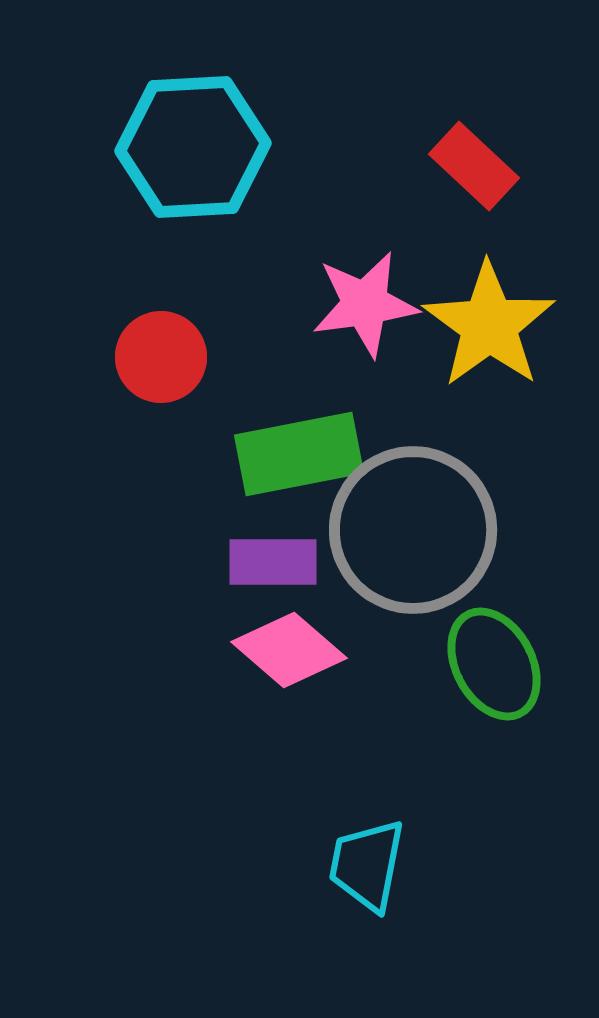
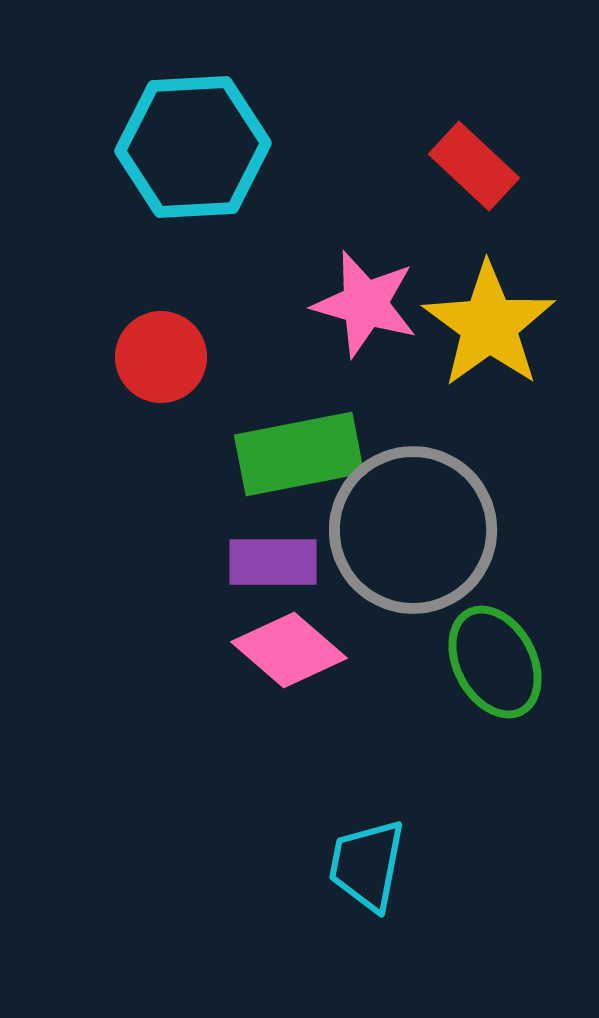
pink star: rotated 24 degrees clockwise
green ellipse: moved 1 px right, 2 px up
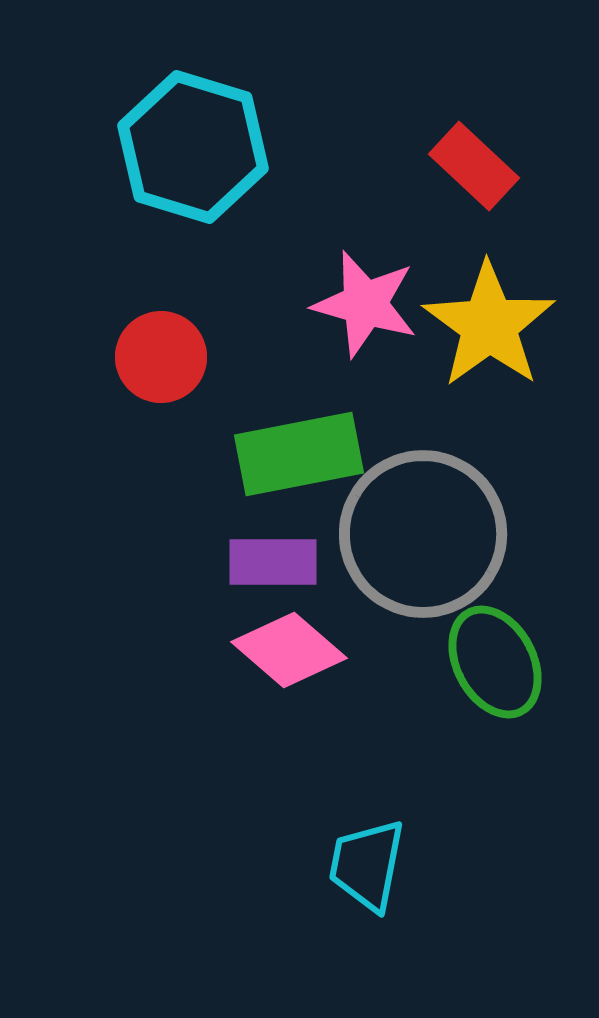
cyan hexagon: rotated 20 degrees clockwise
gray circle: moved 10 px right, 4 px down
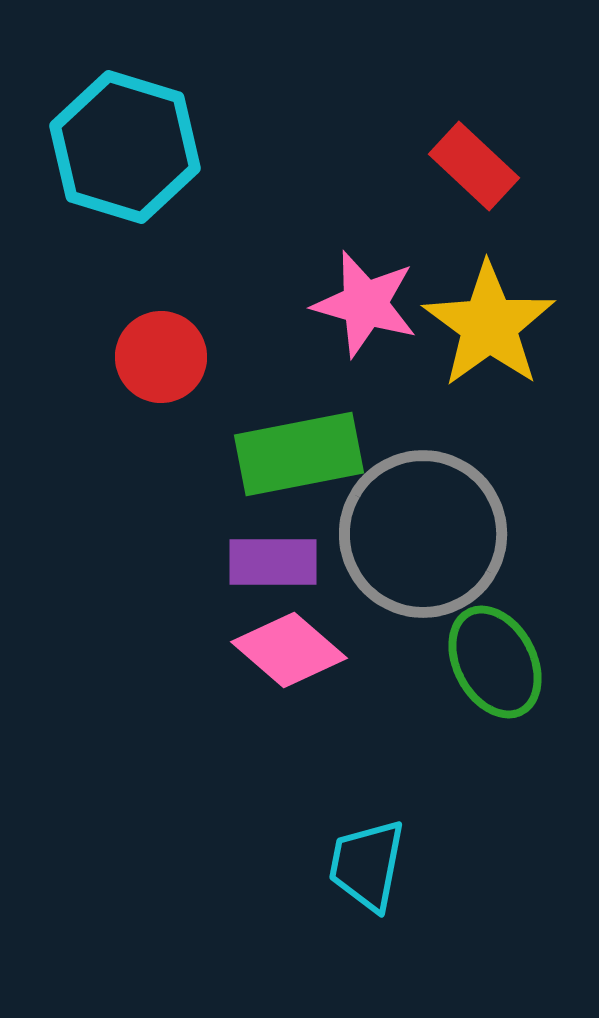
cyan hexagon: moved 68 px left
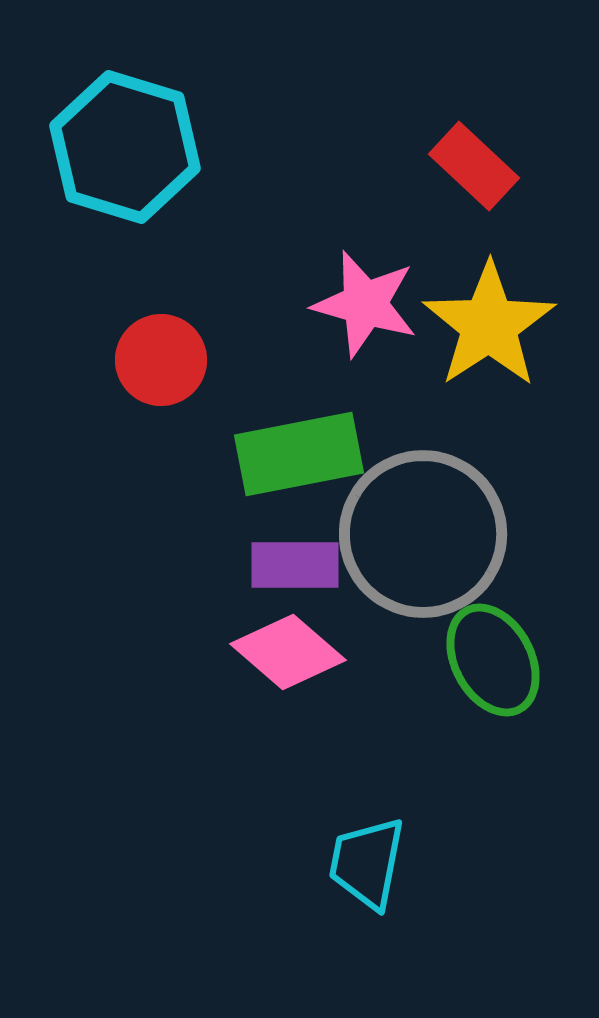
yellow star: rotated 3 degrees clockwise
red circle: moved 3 px down
purple rectangle: moved 22 px right, 3 px down
pink diamond: moved 1 px left, 2 px down
green ellipse: moved 2 px left, 2 px up
cyan trapezoid: moved 2 px up
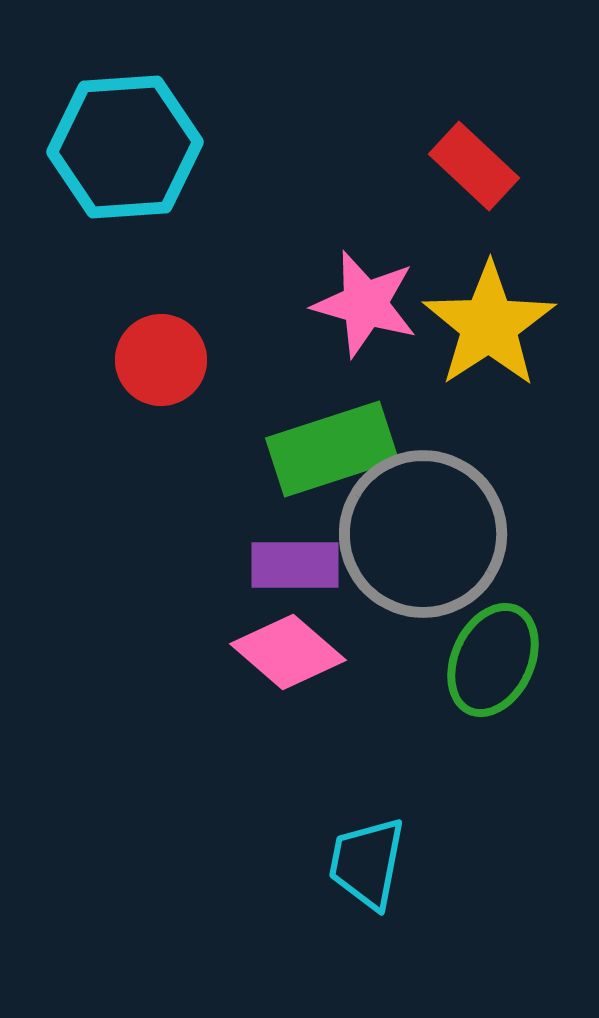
cyan hexagon: rotated 21 degrees counterclockwise
green rectangle: moved 33 px right, 5 px up; rotated 7 degrees counterclockwise
green ellipse: rotated 53 degrees clockwise
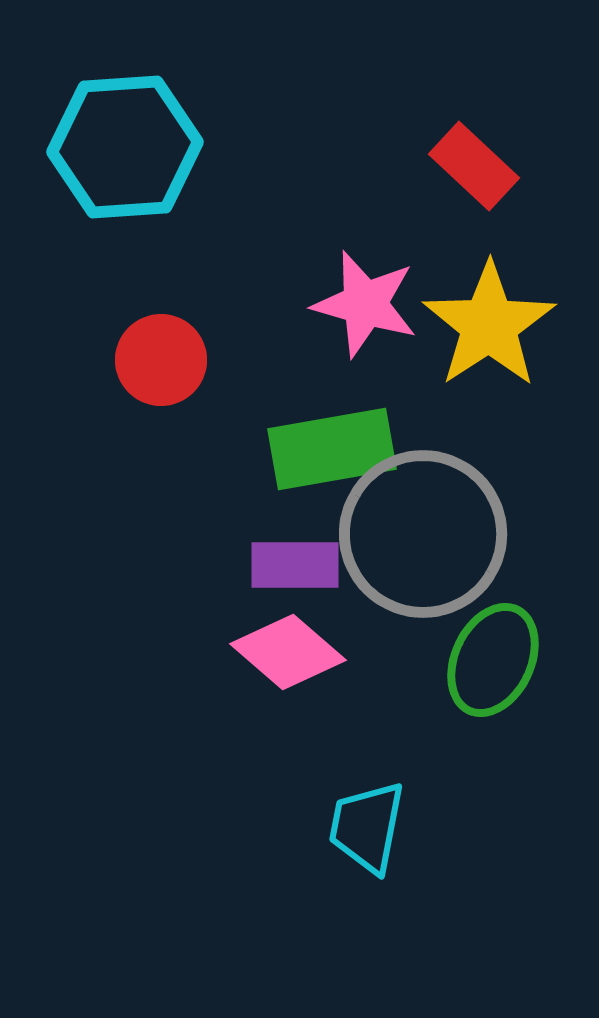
green rectangle: rotated 8 degrees clockwise
cyan trapezoid: moved 36 px up
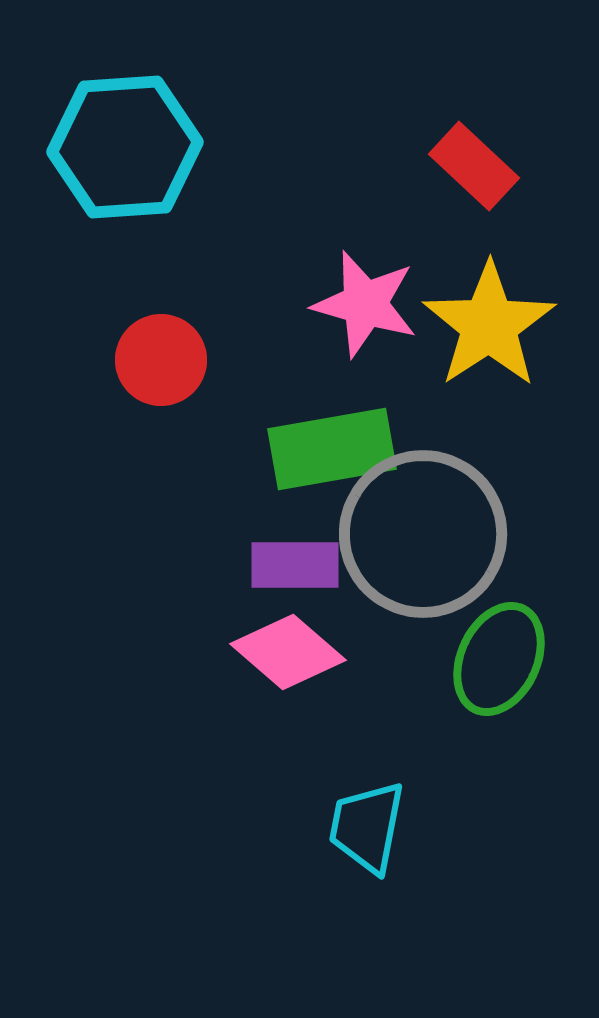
green ellipse: moved 6 px right, 1 px up
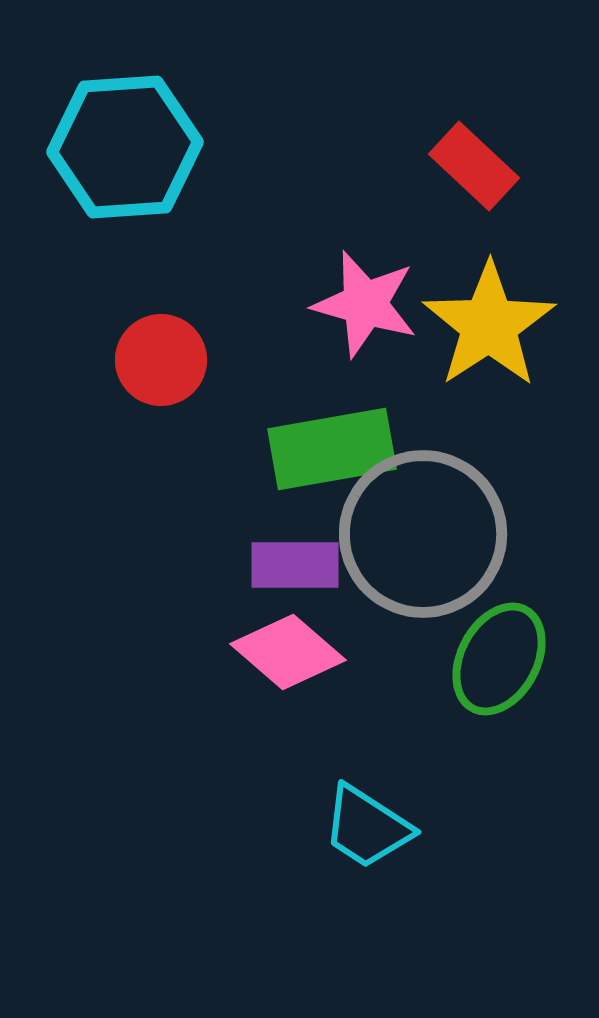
green ellipse: rotated 3 degrees clockwise
cyan trapezoid: rotated 68 degrees counterclockwise
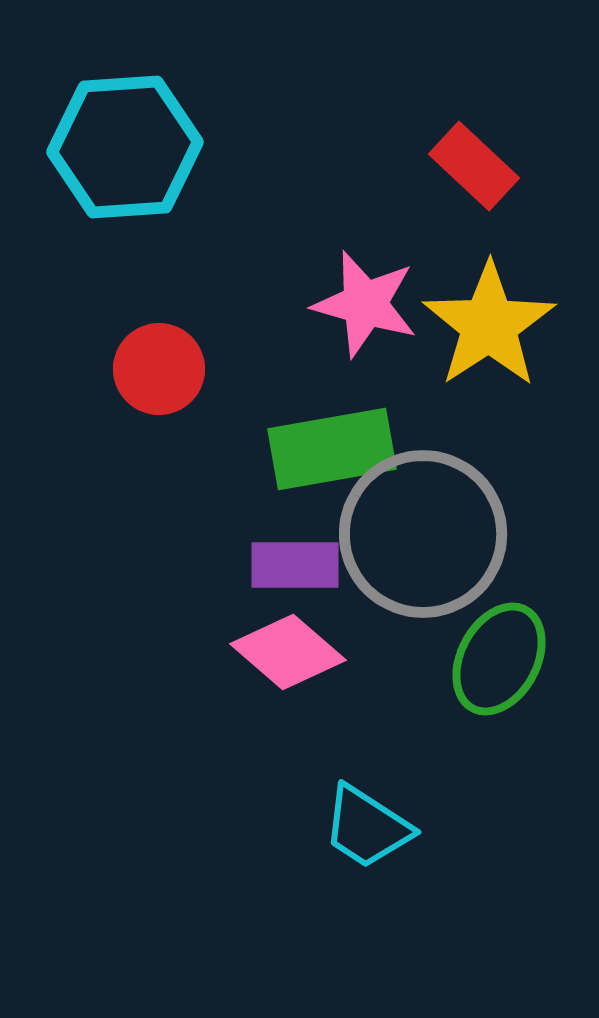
red circle: moved 2 px left, 9 px down
